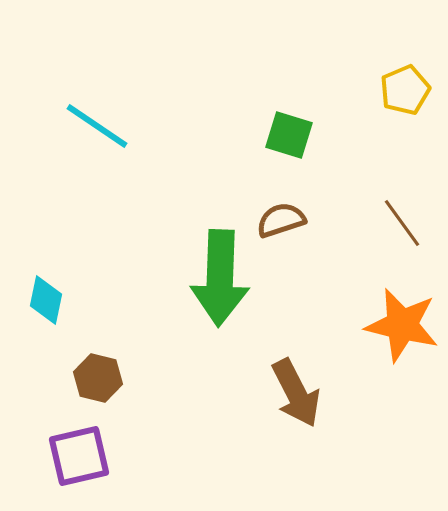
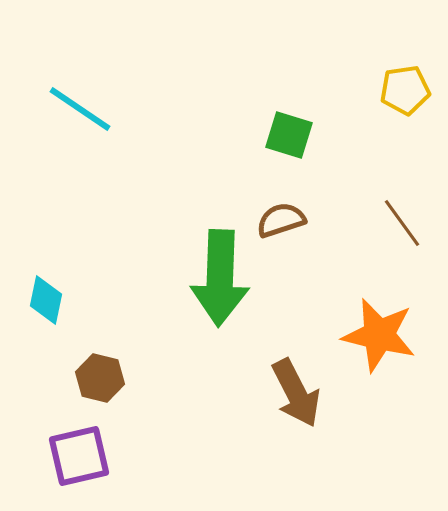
yellow pentagon: rotated 15 degrees clockwise
cyan line: moved 17 px left, 17 px up
orange star: moved 23 px left, 10 px down
brown hexagon: moved 2 px right
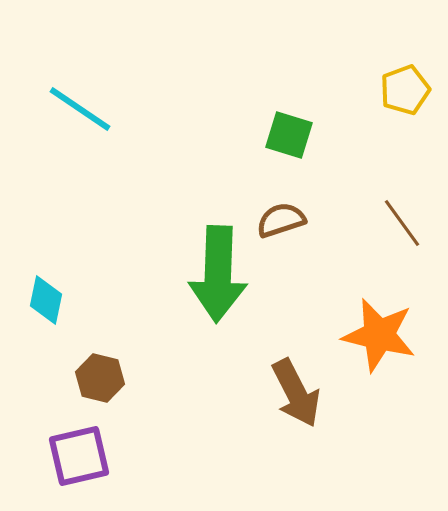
yellow pentagon: rotated 12 degrees counterclockwise
green arrow: moved 2 px left, 4 px up
